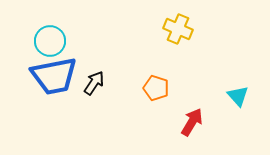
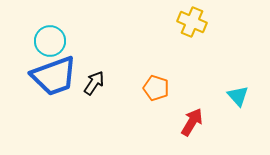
yellow cross: moved 14 px right, 7 px up
blue trapezoid: rotated 9 degrees counterclockwise
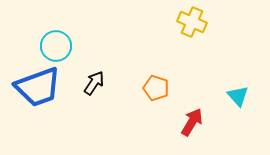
cyan circle: moved 6 px right, 5 px down
blue trapezoid: moved 16 px left, 11 px down
